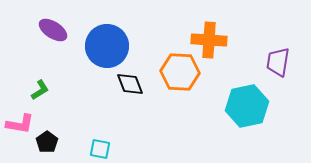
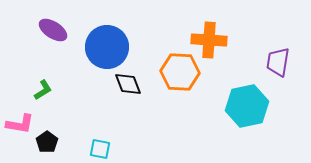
blue circle: moved 1 px down
black diamond: moved 2 px left
green L-shape: moved 3 px right
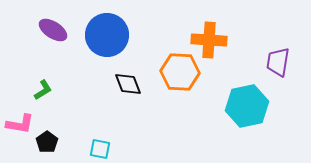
blue circle: moved 12 px up
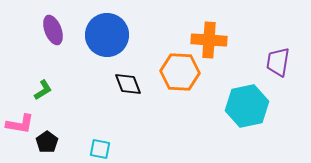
purple ellipse: rotated 36 degrees clockwise
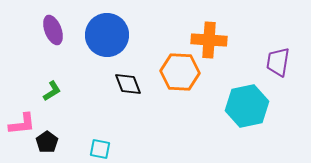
green L-shape: moved 9 px right, 1 px down
pink L-shape: moved 2 px right; rotated 16 degrees counterclockwise
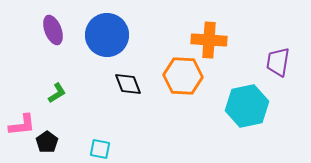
orange hexagon: moved 3 px right, 4 px down
green L-shape: moved 5 px right, 2 px down
pink L-shape: moved 1 px down
